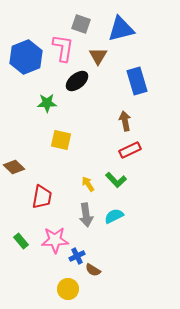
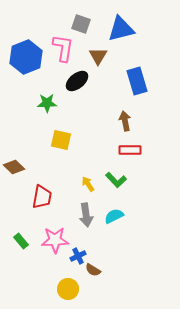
red rectangle: rotated 25 degrees clockwise
blue cross: moved 1 px right
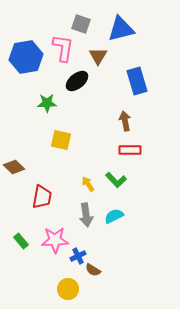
blue hexagon: rotated 12 degrees clockwise
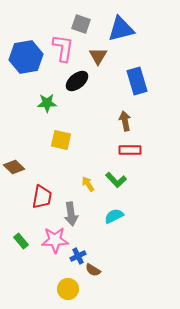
gray arrow: moved 15 px left, 1 px up
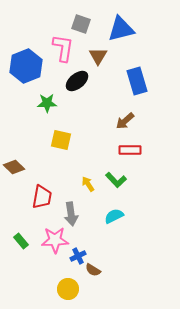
blue hexagon: moved 9 px down; rotated 12 degrees counterclockwise
brown arrow: rotated 120 degrees counterclockwise
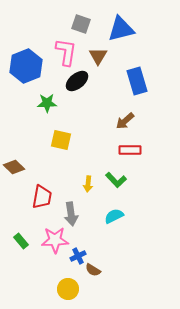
pink L-shape: moved 3 px right, 4 px down
yellow arrow: rotated 140 degrees counterclockwise
